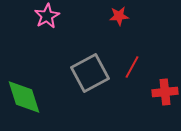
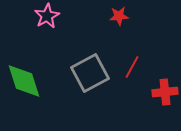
green diamond: moved 16 px up
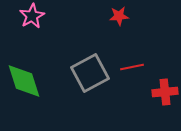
pink star: moved 15 px left
red line: rotated 50 degrees clockwise
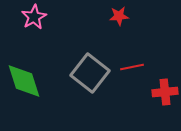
pink star: moved 2 px right, 1 px down
gray square: rotated 24 degrees counterclockwise
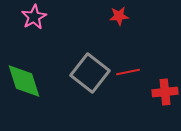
red line: moved 4 px left, 5 px down
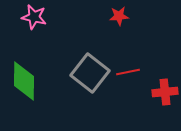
pink star: rotated 30 degrees counterclockwise
green diamond: rotated 18 degrees clockwise
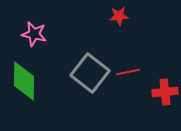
pink star: moved 17 px down
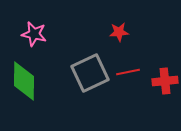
red star: moved 16 px down
gray square: rotated 27 degrees clockwise
red cross: moved 11 px up
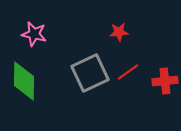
red line: rotated 25 degrees counterclockwise
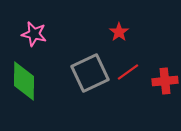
red star: rotated 30 degrees counterclockwise
